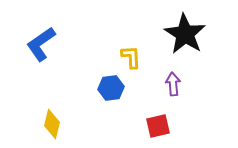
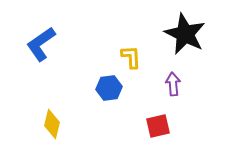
black star: rotated 6 degrees counterclockwise
blue hexagon: moved 2 px left
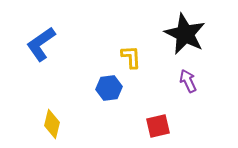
purple arrow: moved 15 px right, 3 px up; rotated 20 degrees counterclockwise
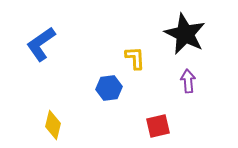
yellow L-shape: moved 4 px right, 1 px down
purple arrow: rotated 20 degrees clockwise
yellow diamond: moved 1 px right, 1 px down
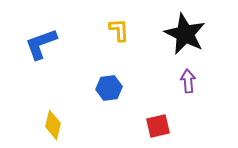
blue L-shape: rotated 15 degrees clockwise
yellow L-shape: moved 16 px left, 28 px up
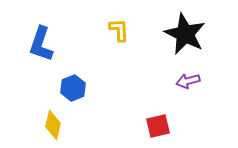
blue L-shape: rotated 51 degrees counterclockwise
purple arrow: rotated 100 degrees counterclockwise
blue hexagon: moved 36 px left; rotated 15 degrees counterclockwise
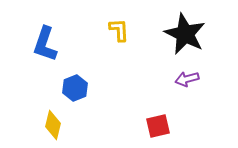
blue L-shape: moved 4 px right
purple arrow: moved 1 px left, 2 px up
blue hexagon: moved 2 px right
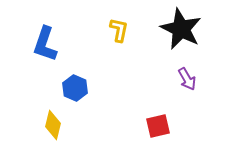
yellow L-shape: rotated 15 degrees clockwise
black star: moved 4 px left, 5 px up
purple arrow: rotated 105 degrees counterclockwise
blue hexagon: rotated 15 degrees counterclockwise
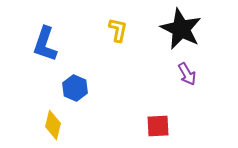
yellow L-shape: moved 1 px left
purple arrow: moved 5 px up
red square: rotated 10 degrees clockwise
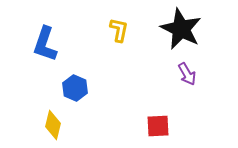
yellow L-shape: moved 1 px right
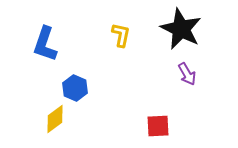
yellow L-shape: moved 2 px right, 5 px down
yellow diamond: moved 2 px right, 6 px up; rotated 40 degrees clockwise
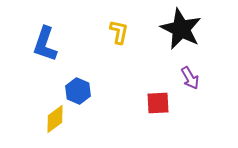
yellow L-shape: moved 2 px left, 3 px up
purple arrow: moved 3 px right, 4 px down
blue hexagon: moved 3 px right, 3 px down
red square: moved 23 px up
